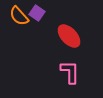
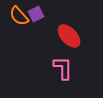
purple square: moved 1 px left, 1 px down; rotated 28 degrees clockwise
pink L-shape: moved 7 px left, 4 px up
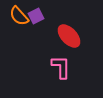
purple square: moved 2 px down
pink L-shape: moved 2 px left, 1 px up
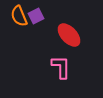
orange semicircle: rotated 20 degrees clockwise
red ellipse: moved 1 px up
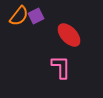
orange semicircle: rotated 120 degrees counterclockwise
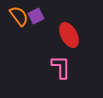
orange semicircle: rotated 75 degrees counterclockwise
red ellipse: rotated 15 degrees clockwise
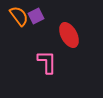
pink L-shape: moved 14 px left, 5 px up
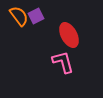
pink L-shape: moved 16 px right; rotated 15 degrees counterclockwise
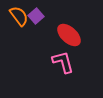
purple square: rotated 14 degrees counterclockwise
red ellipse: rotated 20 degrees counterclockwise
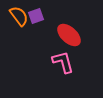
purple square: rotated 21 degrees clockwise
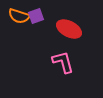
orange semicircle: rotated 145 degrees clockwise
red ellipse: moved 6 px up; rotated 15 degrees counterclockwise
